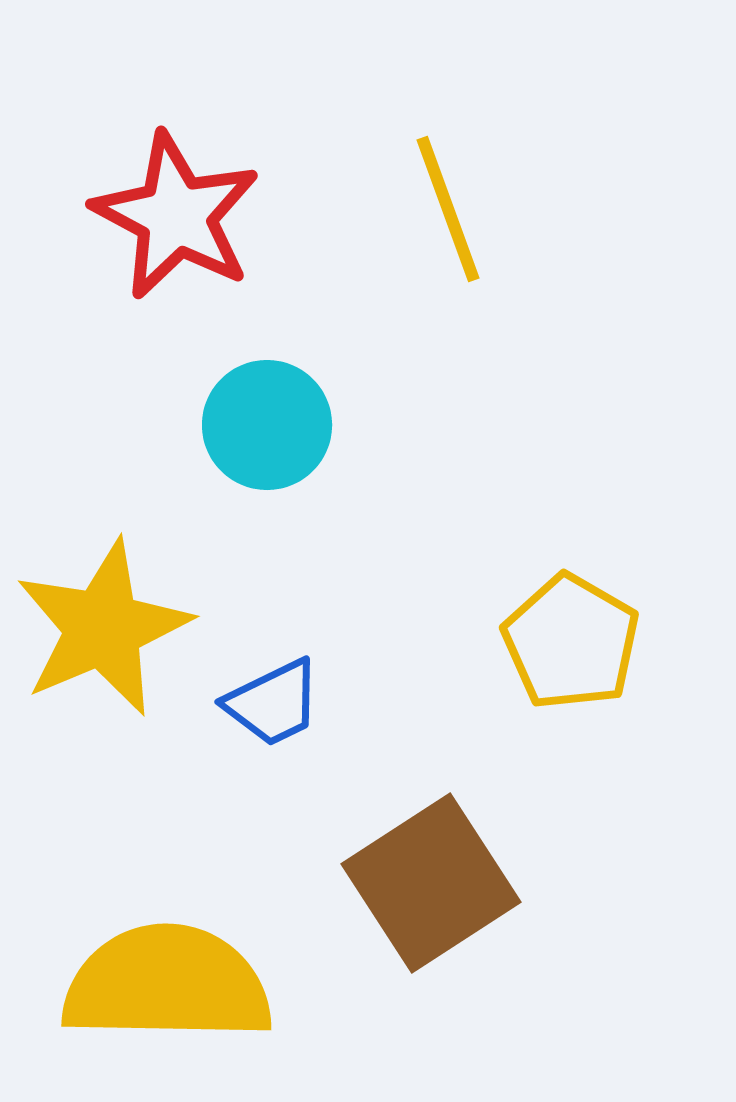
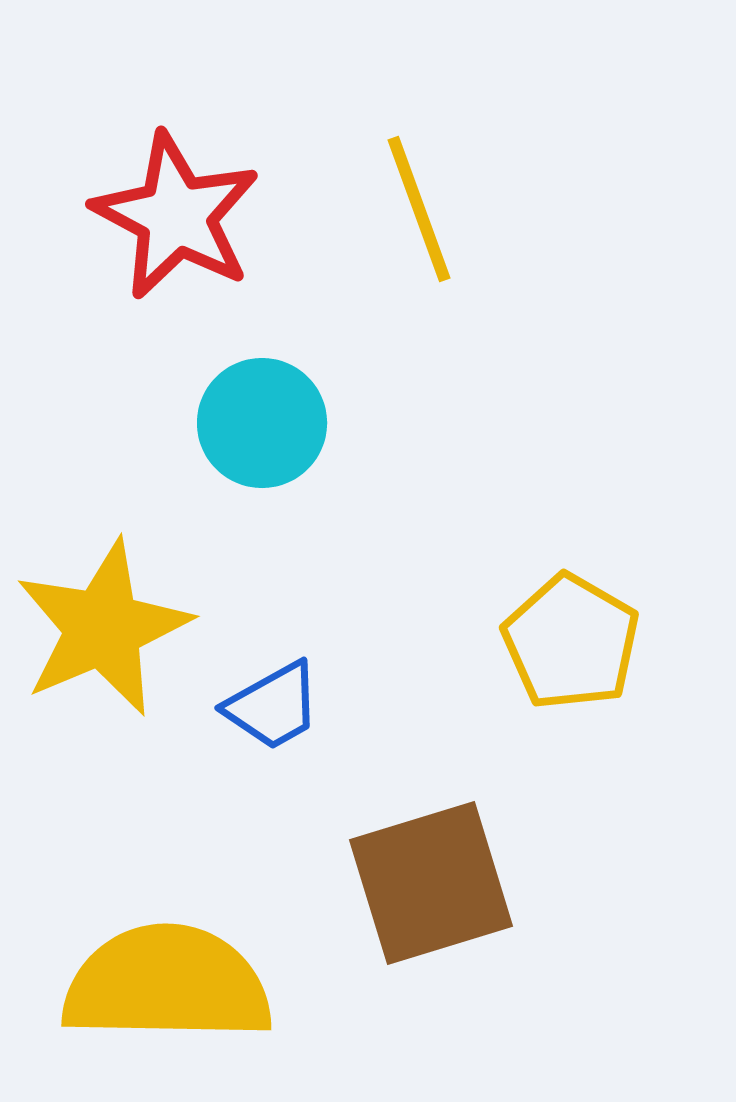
yellow line: moved 29 px left
cyan circle: moved 5 px left, 2 px up
blue trapezoid: moved 3 px down; rotated 3 degrees counterclockwise
brown square: rotated 16 degrees clockwise
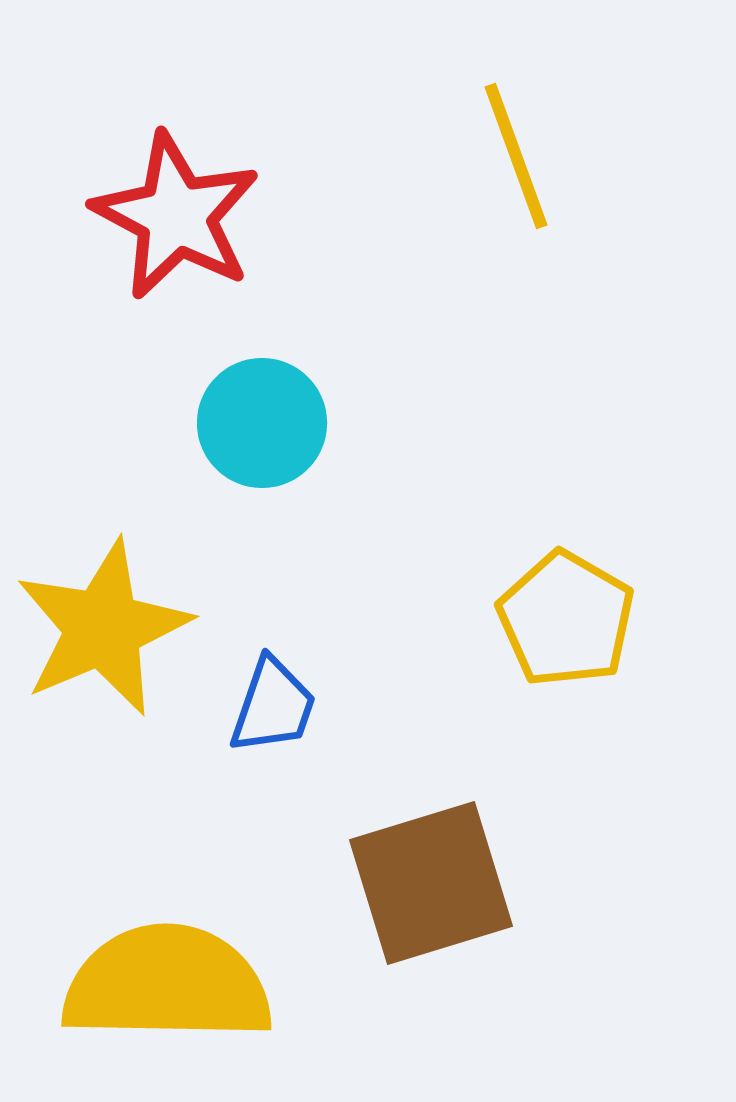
yellow line: moved 97 px right, 53 px up
yellow pentagon: moved 5 px left, 23 px up
blue trapezoid: rotated 42 degrees counterclockwise
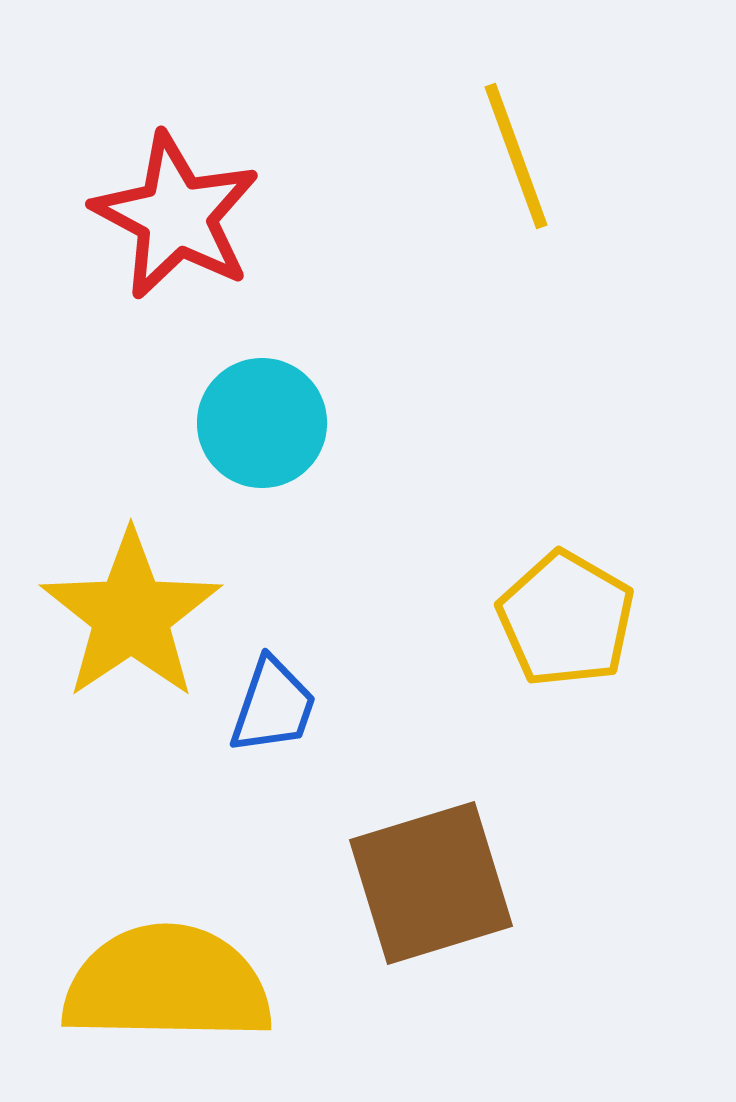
yellow star: moved 28 px right, 13 px up; rotated 11 degrees counterclockwise
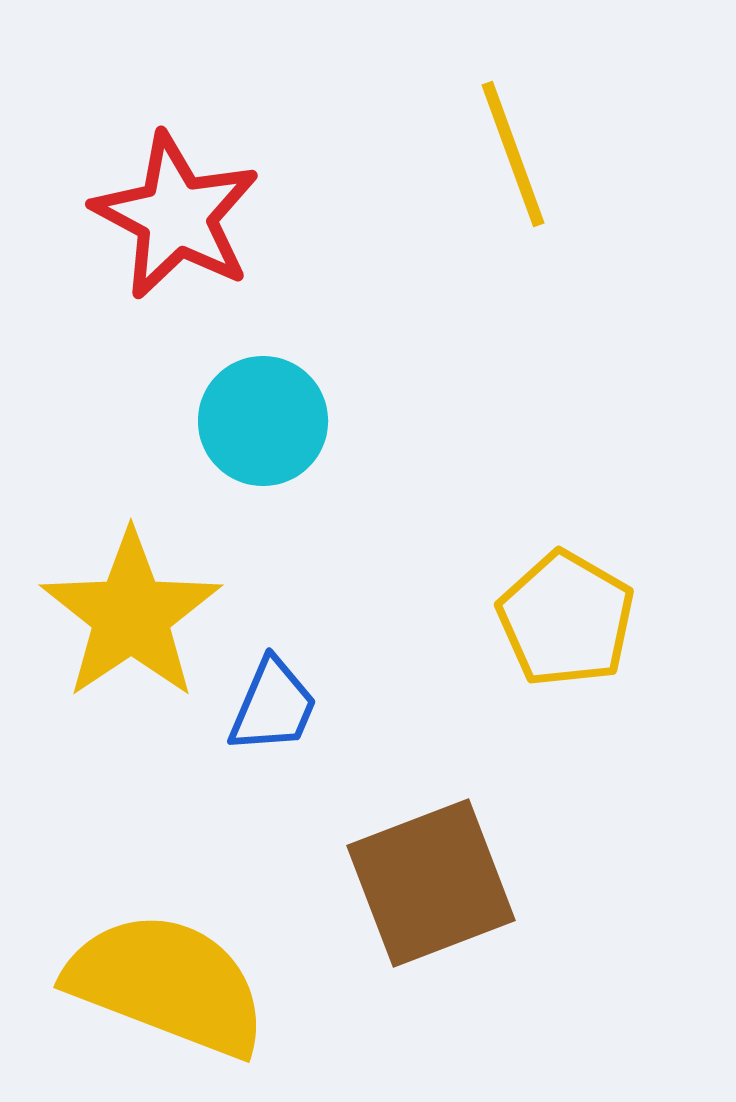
yellow line: moved 3 px left, 2 px up
cyan circle: moved 1 px right, 2 px up
blue trapezoid: rotated 4 degrees clockwise
brown square: rotated 4 degrees counterclockwise
yellow semicircle: rotated 20 degrees clockwise
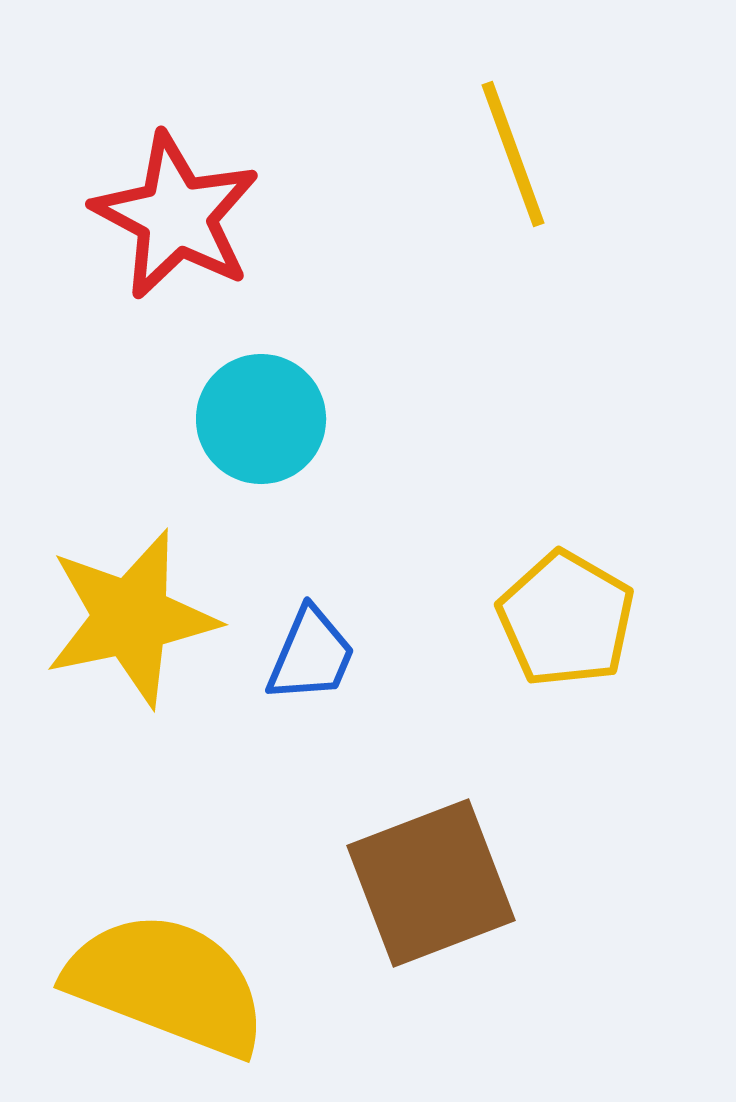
cyan circle: moved 2 px left, 2 px up
yellow star: moved 3 px down; rotated 22 degrees clockwise
blue trapezoid: moved 38 px right, 51 px up
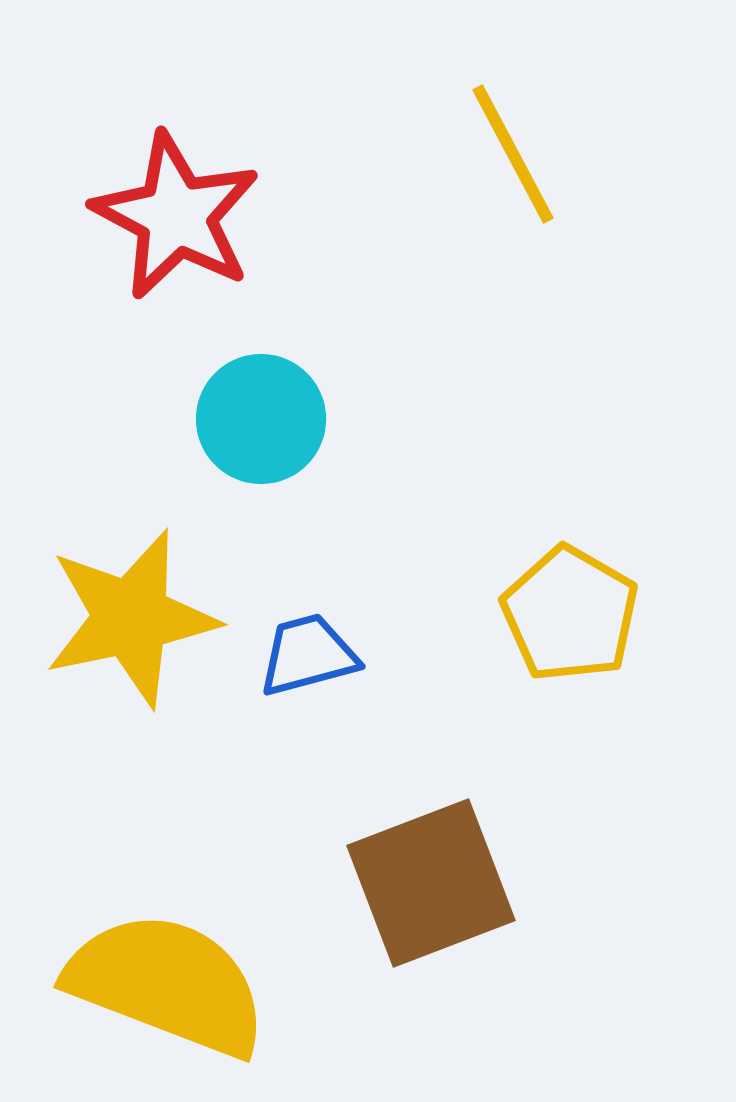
yellow line: rotated 8 degrees counterclockwise
yellow pentagon: moved 4 px right, 5 px up
blue trapezoid: moved 3 px left; rotated 128 degrees counterclockwise
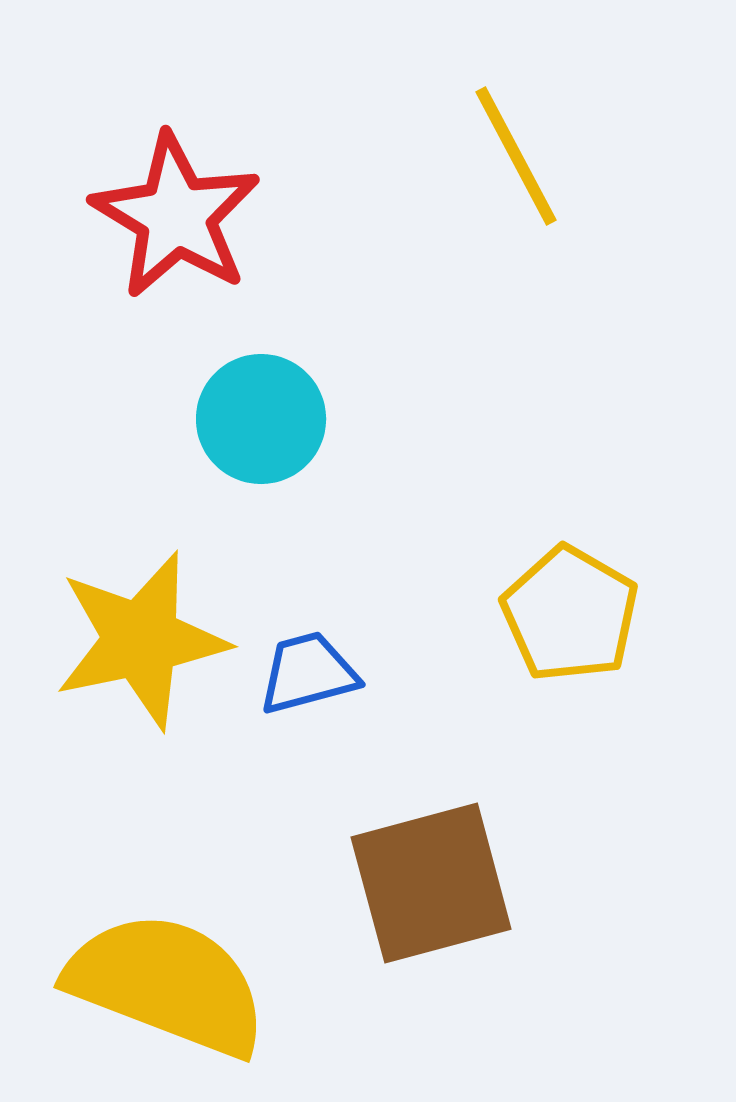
yellow line: moved 3 px right, 2 px down
red star: rotated 3 degrees clockwise
yellow star: moved 10 px right, 22 px down
blue trapezoid: moved 18 px down
brown square: rotated 6 degrees clockwise
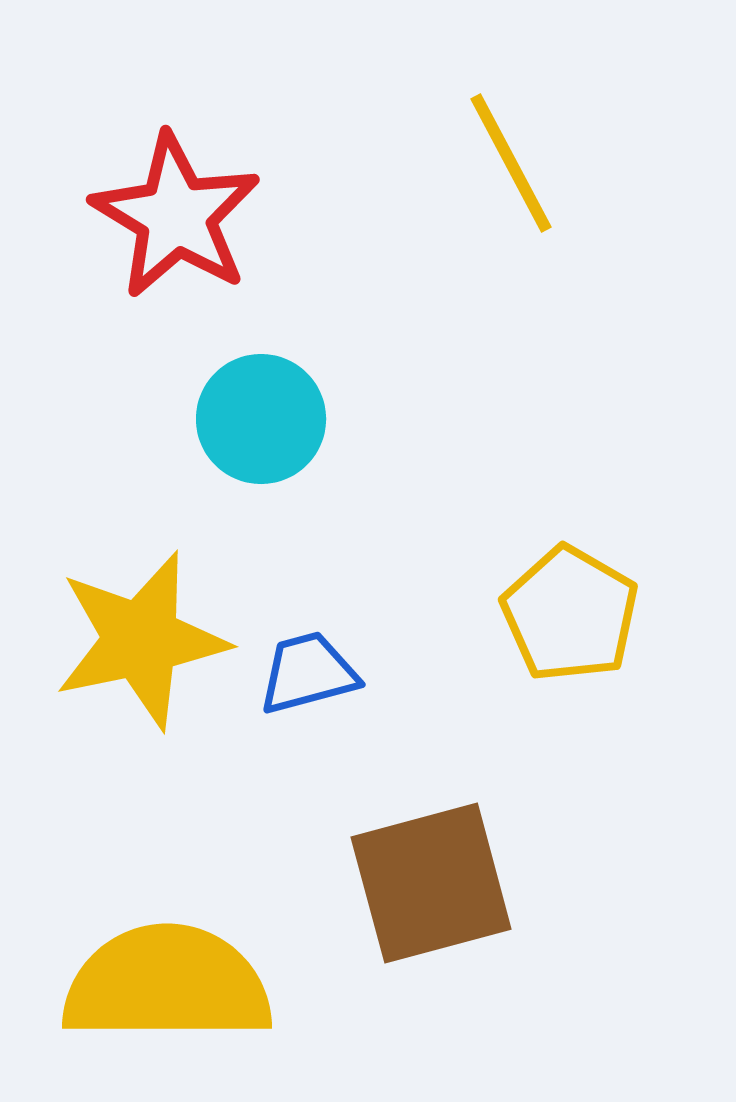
yellow line: moved 5 px left, 7 px down
yellow semicircle: rotated 21 degrees counterclockwise
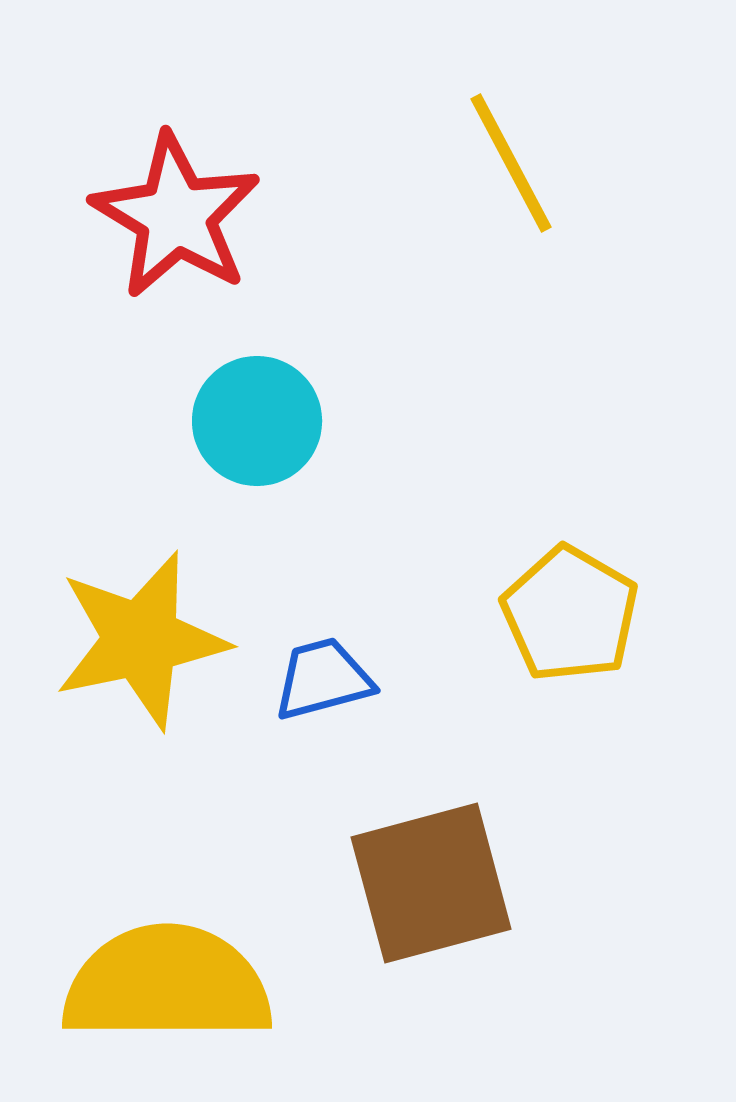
cyan circle: moved 4 px left, 2 px down
blue trapezoid: moved 15 px right, 6 px down
